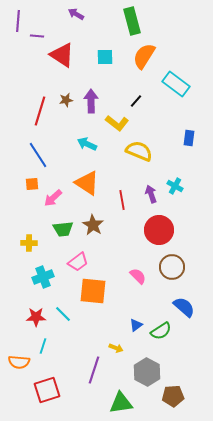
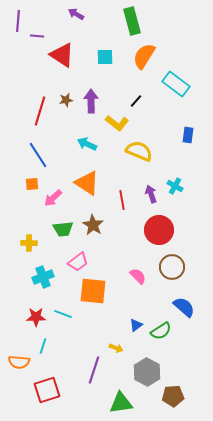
blue rectangle at (189, 138): moved 1 px left, 3 px up
cyan line at (63, 314): rotated 24 degrees counterclockwise
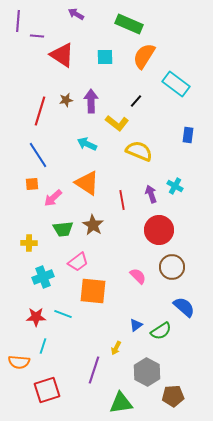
green rectangle at (132, 21): moved 3 px left, 3 px down; rotated 52 degrees counterclockwise
yellow arrow at (116, 348): rotated 96 degrees clockwise
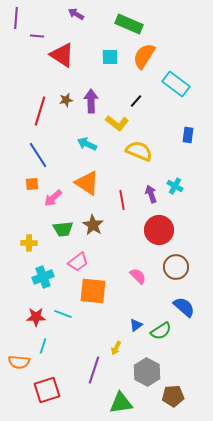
purple line at (18, 21): moved 2 px left, 3 px up
cyan square at (105, 57): moved 5 px right
brown circle at (172, 267): moved 4 px right
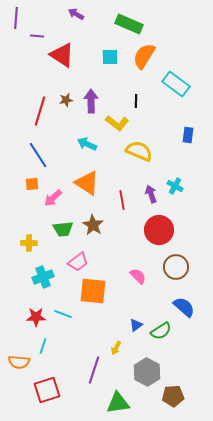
black line at (136, 101): rotated 40 degrees counterclockwise
green triangle at (121, 403): moved 3 px left
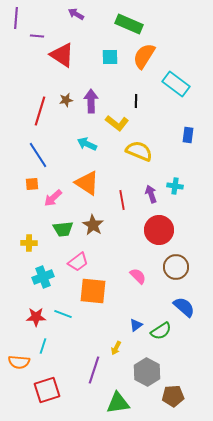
cyan cross at (175, 186): rotated 21 degrees counterclockwise
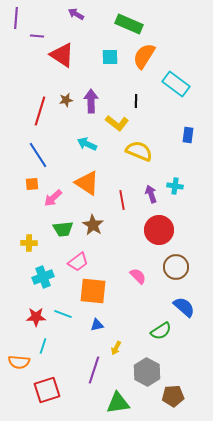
blue triangle at (136, 325): moved 39 px left; rotated 24 degrees clockwise
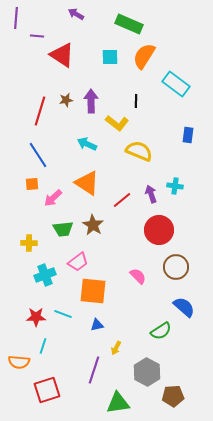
red line at (122, 200): rotated 60 degrees clockwise
cyan cross at (43, 277): moved 2 px right, 2 px up
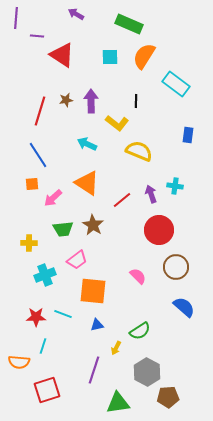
pink trapezoid at (78, 262): moved 1 px left, 2 px up
green semicircle at (161, 331): moved 21 px left
brown pentagon at (173, 396): moved 5 px left, 1 px down
